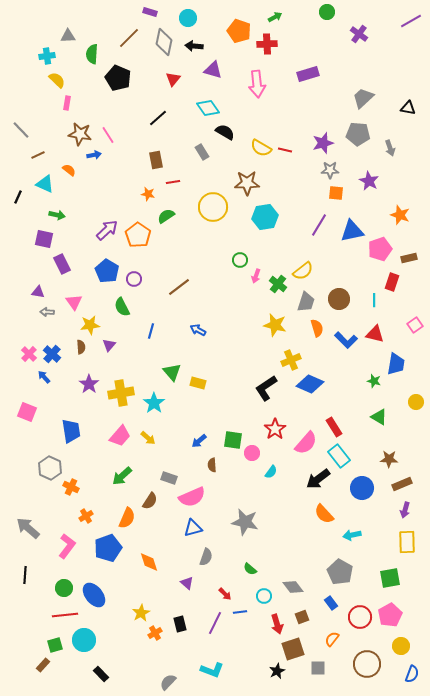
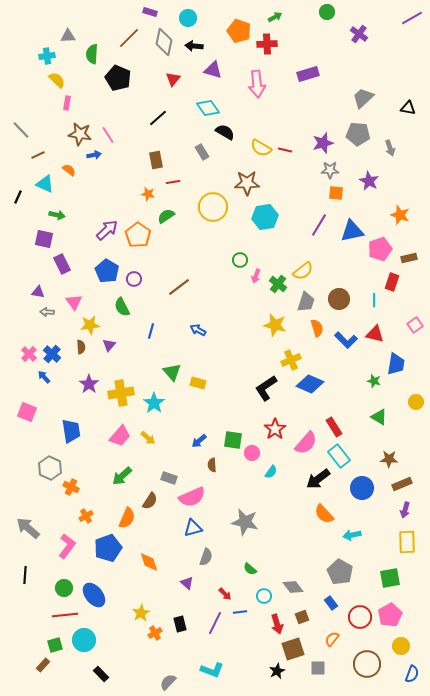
purple line at (411, 21): moved 1 px right, 3 px up
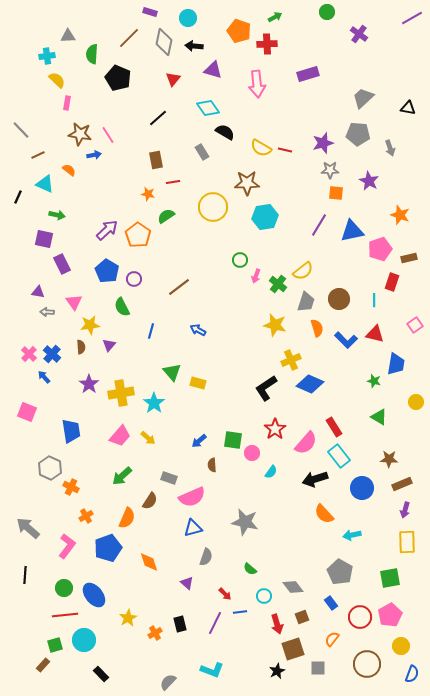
black arrow at (318, 479): moved 3 px left; rotated 20 degrees clockwise
yellow star at (141, 613): moved 13 px left, 5 px down
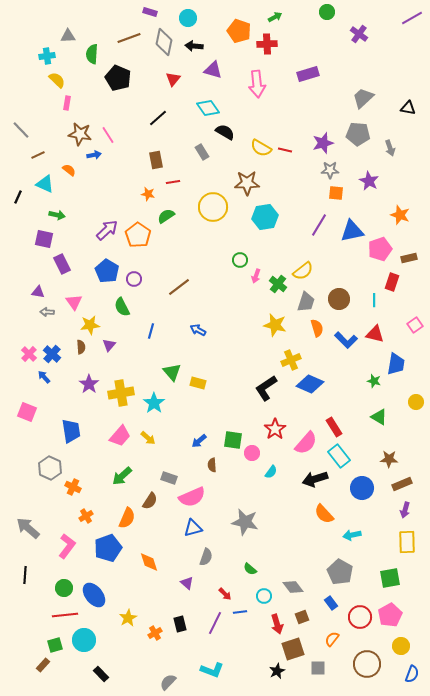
brown line at (129, 38): rotated 25 degrees clockwise
orange cross at (71, 487): moved 2 px right
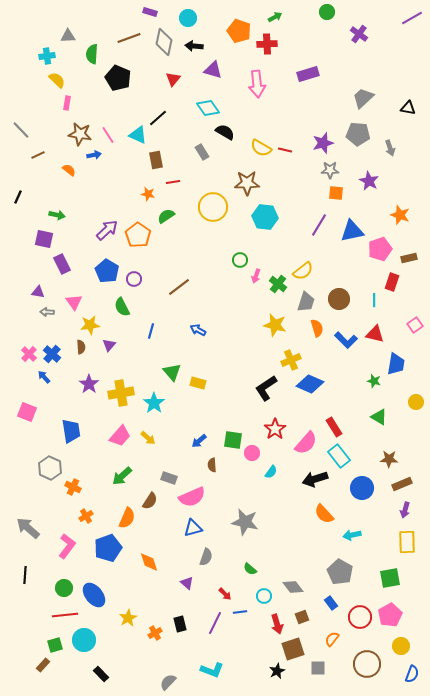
cyan triangle at (45, 184): moved 93 px right, 49 px up
cyan hexagon at (265, 217): rotated 15 degrees clockwise
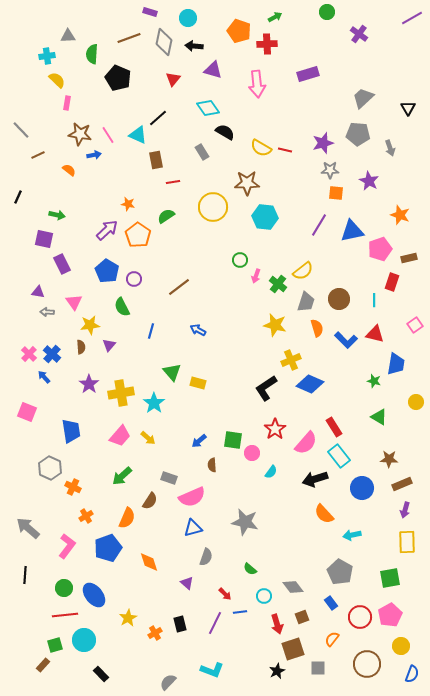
black triangle at (408, 108): rotated 49 degrees clockwise
orange star at (148, 194): moved 20 px left, 10 px down
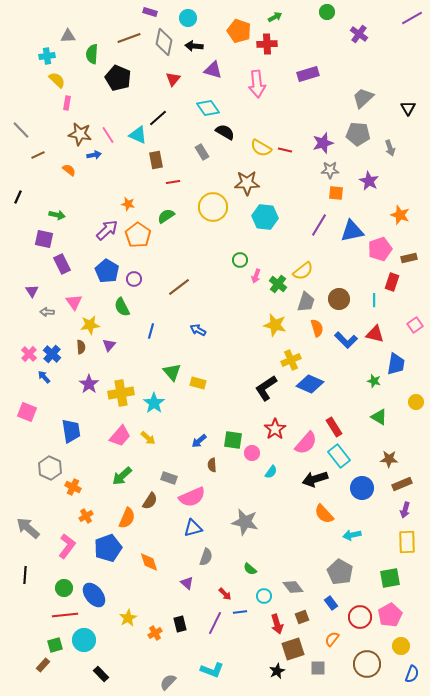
purple triangle at (38, 292): moved 6 px left, 1 px up; rotated 48 degrees clockwise
